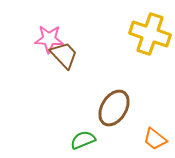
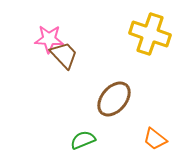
brown ellipse: moved 9 px up; rotated 9 degrees clockwise
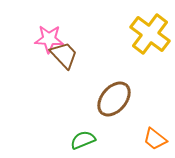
yellow cross: rotated 18 degrees clockwise
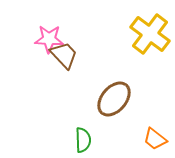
green semicircle: rotated 110 degrees clockwise
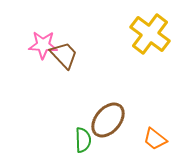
pink star: moved 6 px left, 6 px down
brown ellipse: moved 6 px left, 21 px down
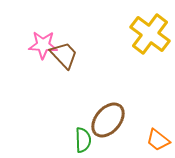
orange trapezoid: moved 3 px right, 1 px down
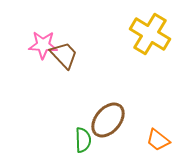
yellow cross: rotated 6 degrees counterclockwise
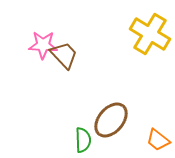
brown ellipse: moved 3 px right
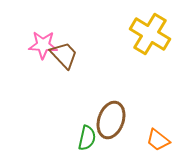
brown ellipse: rotated 21 degrees counterclockwise
green semicircle: moved 4 px right, 2 px up; rotated 15 degrees clockwise
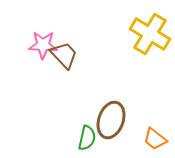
orange trapezoid: moved 3 px left, 1 px up
